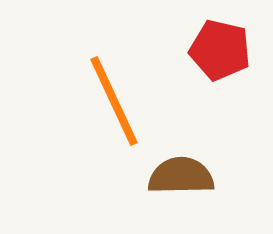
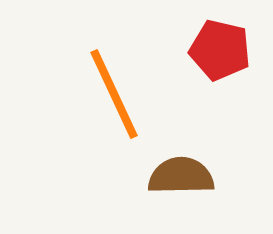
orange line: moved 7 px up
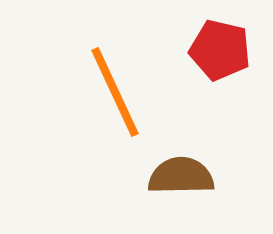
orange line: moved 1 px right, 2 px up
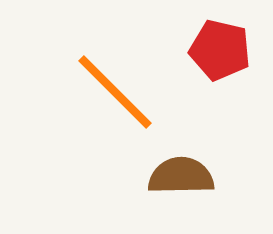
orange line: rotated 20 degrees counterclockwise
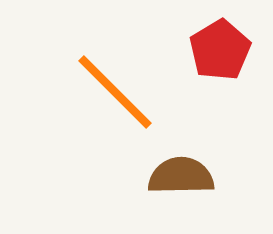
red pentagon: rotated 28 degrees clockwise
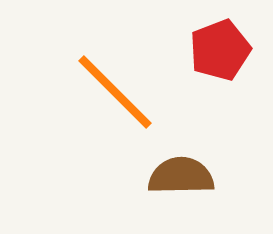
red pentagon: rotated 10 degrees clockwise
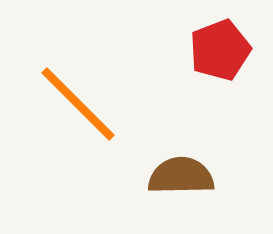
orange line: moved 37 px left, 12 px down
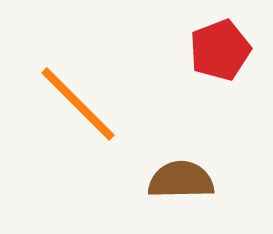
brown semicircle: moved 4 px down
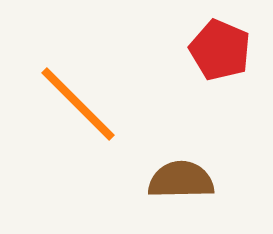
red pentagon: rotated 28 degrees counterclockwise
